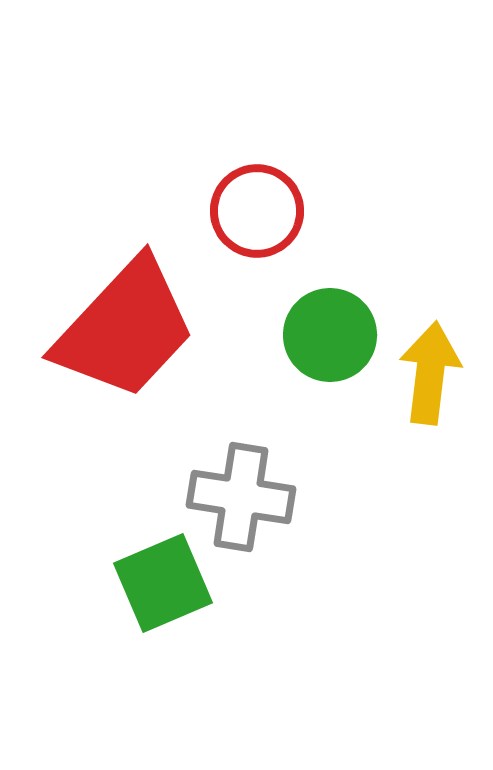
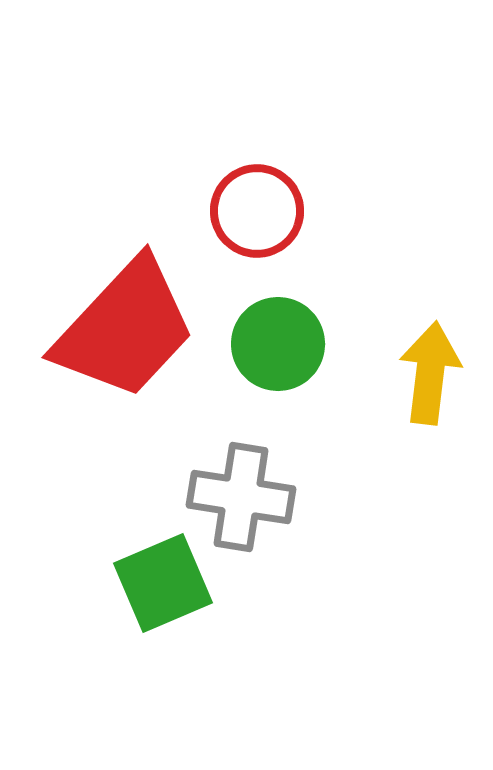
green circle: moved 52 px left, 9 px down
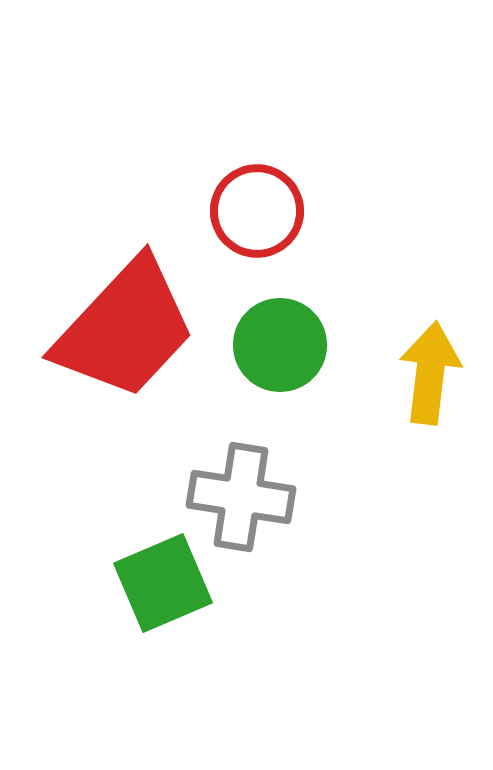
green circle: moved 2 px right, 1 px down
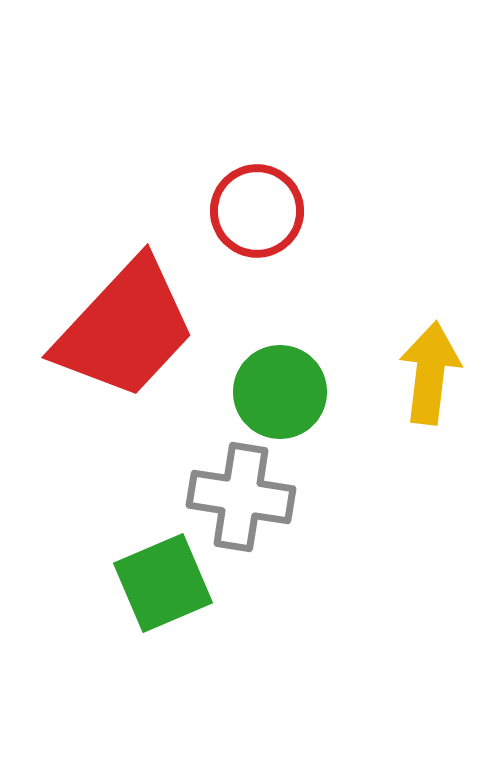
green circle: moved 47 px down
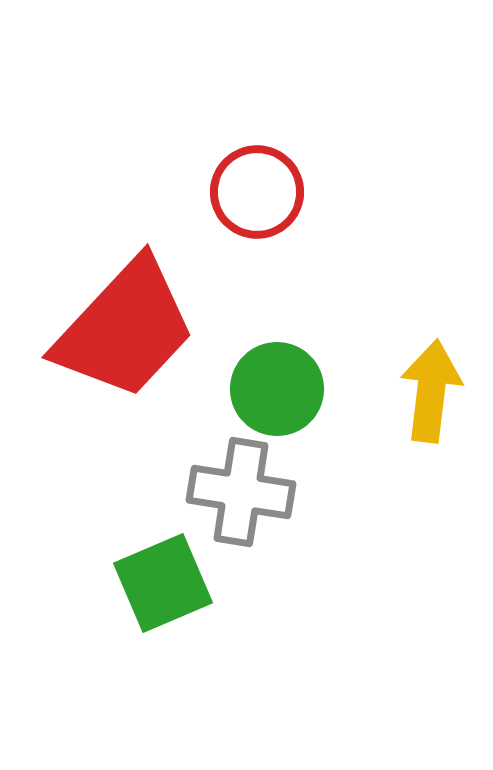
red circle: moved 19 px up
yellow arrow: moved 1 px right, 18 px down
green circle: moved 3 px left, 3 px up
gray cross: moved 5 px up
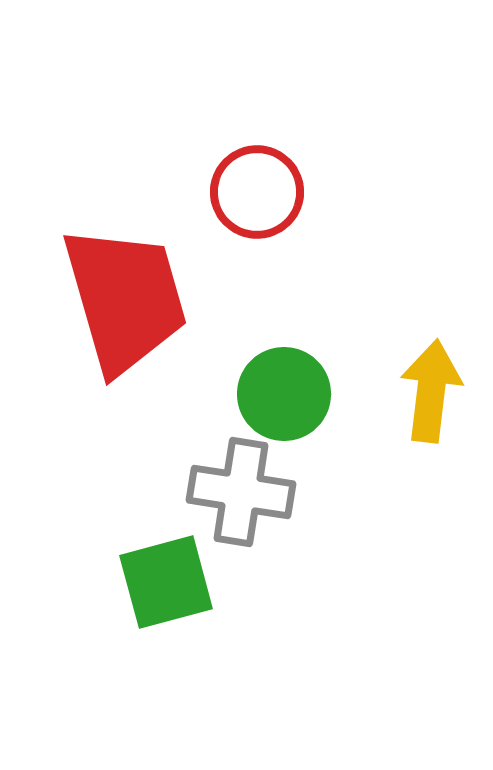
red trapezoid: moved 30 px up; rotated 59 degrees counterclockwise
green circle: moved 7 px right, 5 px down
green square: moved 3 px right, 1 px up; rotated 8 degrees clockwise
